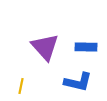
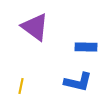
purple triangle: moved 10 px left, 20 px up; rotated 12 degrees counterclockwise
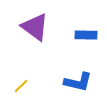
blue rectangle: moved 12 px up
yellow line: rotated 35 degrees clockwise
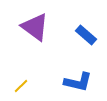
blue rectangle: rotated 40 degrees clockwise
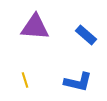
purple triangle: rotated 32 degrees counterclockwise
yellow line: moved 4 px right, 6 px up; rotated 63 degrees counterclockwise
